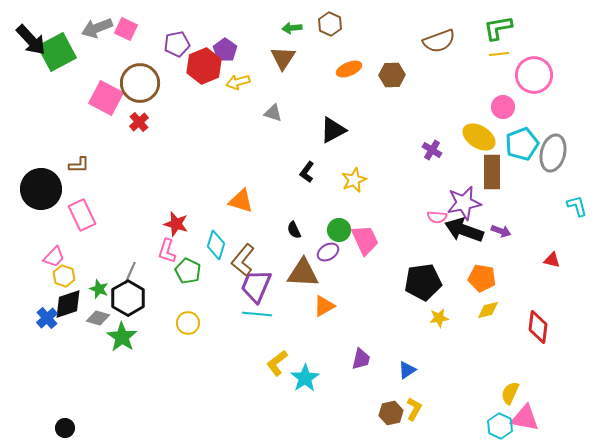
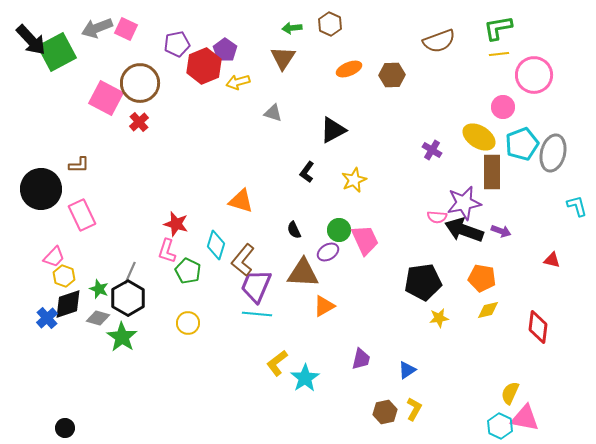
brown hexagon at (391, 413): moved 6 px left, 1 px up
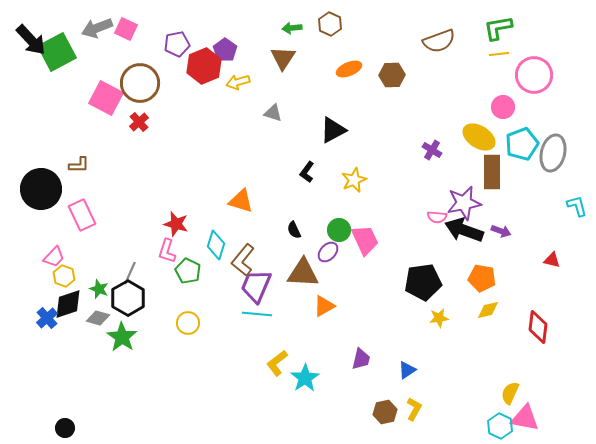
purple ellipse at (328, 252): rotated 15 degrees counterclockwise
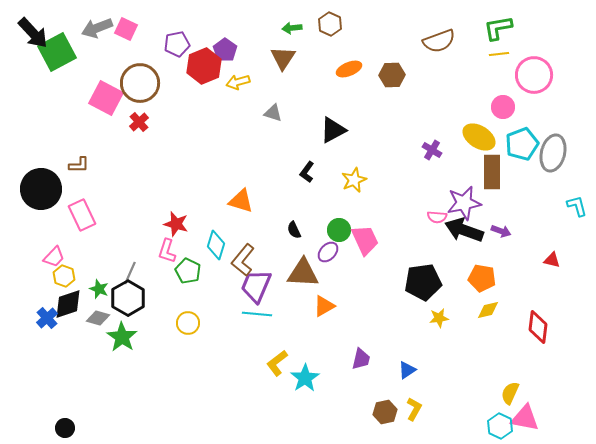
black arrow at (31, 40): moved 2 px right, 7 px up
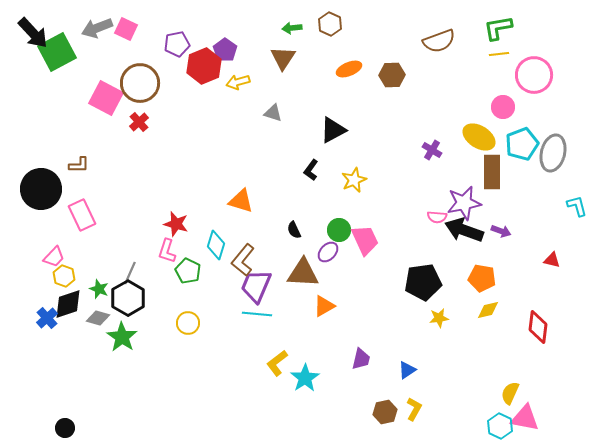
black L-shape at (307, 172): moved 4 px right, 2 px up
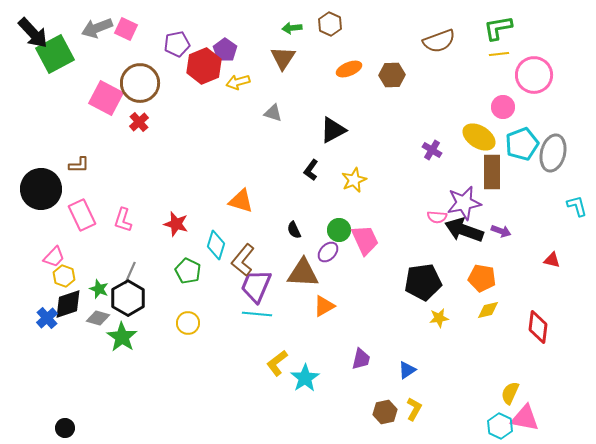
green square at (57, 52): moved 2 px left, 2 px down
pink L-shape at (167, 251): moved 44 px left, 31 px up
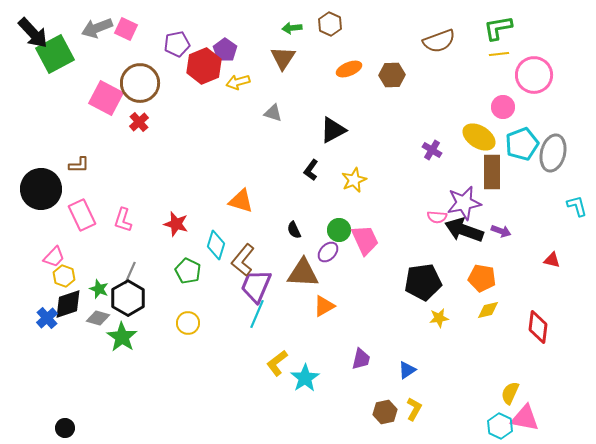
cyan line at (257, 314): rotated 72 degrees counterclockwise
